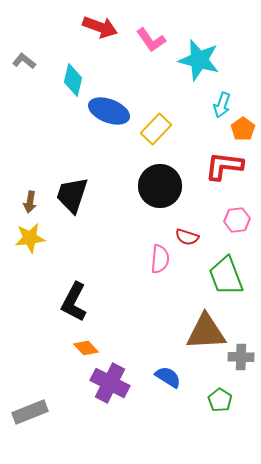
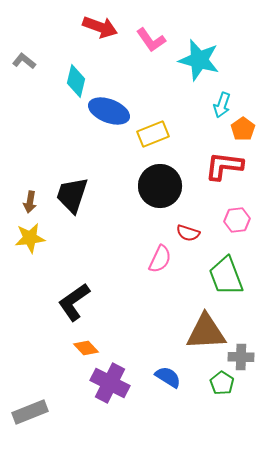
cyan diamond: moved 3 px right, 1 px down
yellow rectangle: moved 3 px left, 5 px down; rotated 24 degrees clockwise
red semicircle: moved 1 px right, 4 px up
pink semicircle: rotated 20 degrees clockwise
black L-shape: rotated 27 degrees clockwise
green pentagon: moved 2 px right, 17 px up
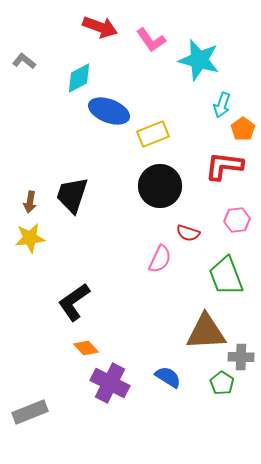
cyan diamond: moved 3 px right, 3 px up; rotated 48 degrees clockwise
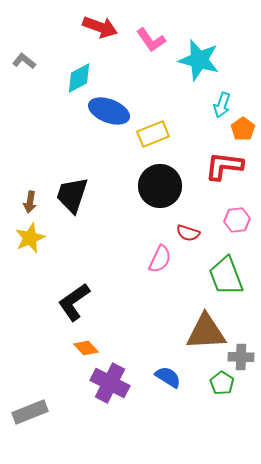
yellow star: rotated 16 degrees counterclockwise
